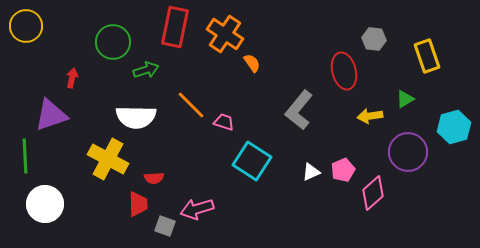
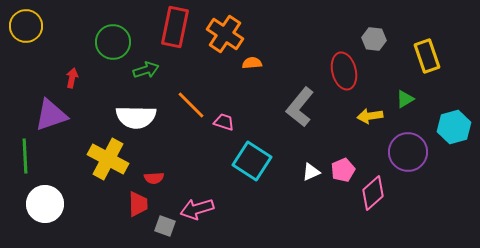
orange semicircle: rotated 60 degrees counterclockwise
gray L-shape: moved 1 px right, 3 px up
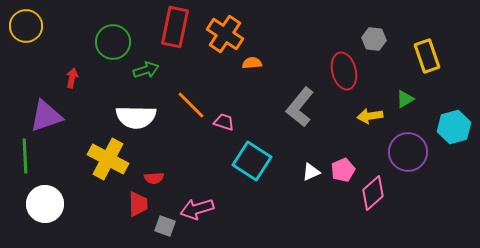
purple triangle: moved 5 px left, 1 px down
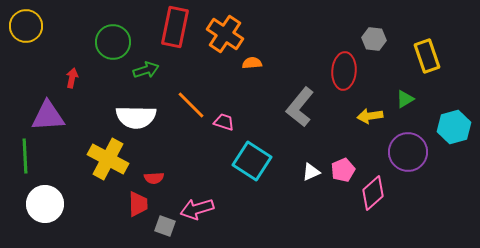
red ellipse: rotated 18 degrees clockwise
purple triangle: moved 2 px right; rotated 15 degrees clockwise
